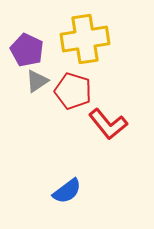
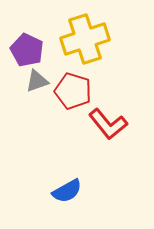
yellow cross: rotated 9 degrees counterclockwise
gray triangle: rotated 15 degrees clockwise
blue semicircle: rotated 8 degrees clockwise
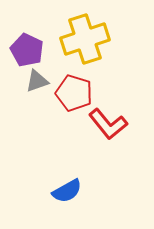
red pentagon: moved 1 px right, 2 px down
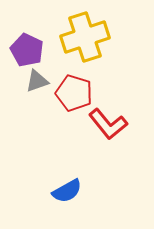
yellow cross: moved 2 px up
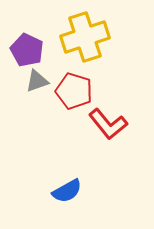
red pentagon: moved 2 px up
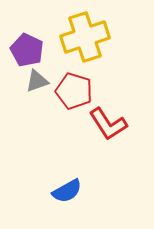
red L-shape: rotated 6 degrees clockwise
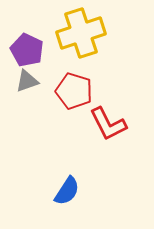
yellow cross: moved 4 px left, 4 px up
gray triangle: moved 10 px left
red L-shape: rotated 6 degrees clockwise
blue semicircle: rotated 28 degrees counterclockwise
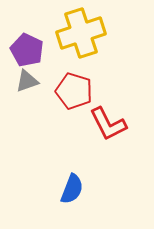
blue semicircle: moved 5 px right, 2 px up; rotated 12 degrees counterclockwise
